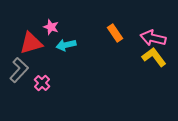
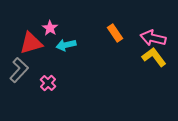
pink star: moved 1 px left, 1 px down; rotated 14 degrees clockwise
pink cross: moved 6 px right
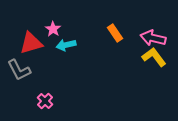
pink star: moved 3 px right, 1 px down
gray L-shape: rotated 110 degrees clockwise
pink cross: moved 3 px left, 18 px down
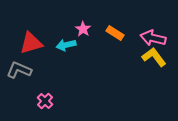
pink star: moved 30 px right
orange rectangle: rotated 24 degrees counterclockwise
gray L-shape: rotated 140 degrees clockwise
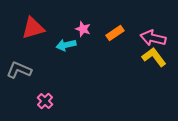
pink star: rotated 14 degrees counterclockwise
orange rectangle: rotated 66 degrees counterclockwise
red triangle: moved 2 px right, 15 px up
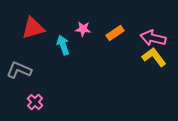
pink star: rotated 14 degrees counterclockwise
cyan arrow: moved 3 px left; rotated 84 degrees clockwise
pink cross: moved 10 px left, 1 px down
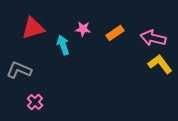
yellow L-shape: moved 6 px right, 7 px down
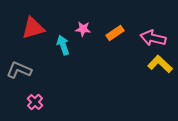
yellow L-shape: rotated 10 degrees counterclockwise
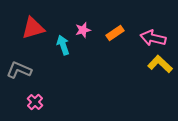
pink star: moved 1 px down; rotated 21 degrees counterclockwise
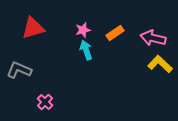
cyan arrow: moved 23 px right, 5 px down
pink cross: moved 10 px right
